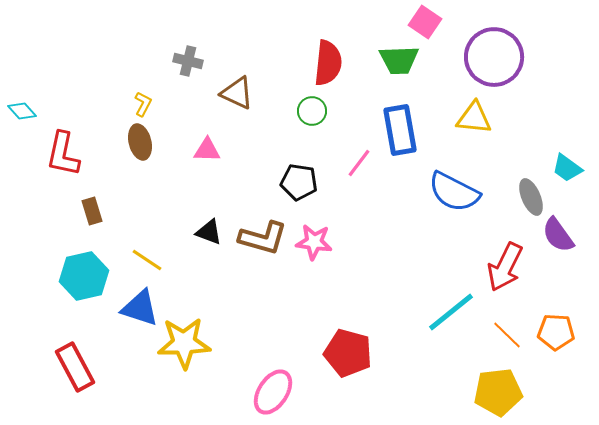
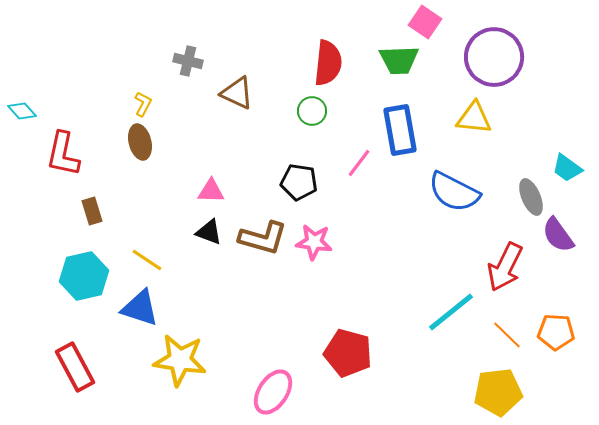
pink triangle: moved 4 px right, 41 px down
yellow star: moved 4 px left, 17 px down; rotated 10 degrees clockwise
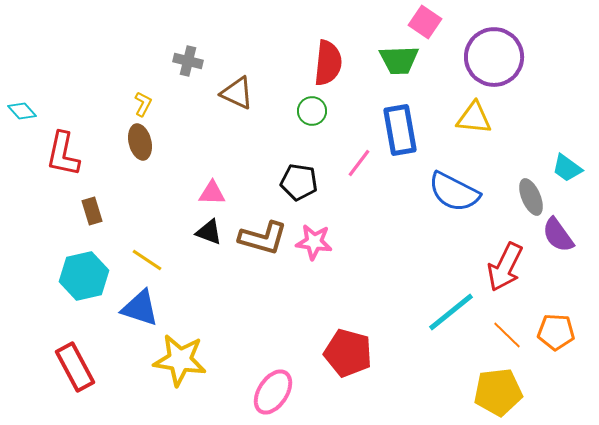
pink triangle: moved 1 px right, 2 px down
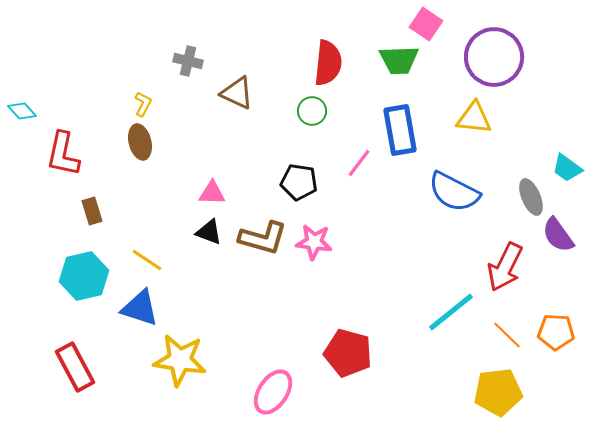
pink square: moved 1 px right, 2 px down
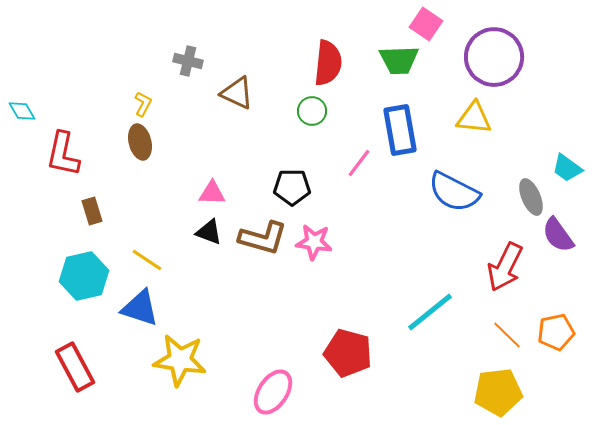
cyan diamond: rotated 12 degrees clockwise
black pentagon: moved 7 px left, 5 px down; rotated 9 degrees counterclockwise
cyan line: moved 21 px left
orange pentagon: rotated 15 degrees counterclockwise
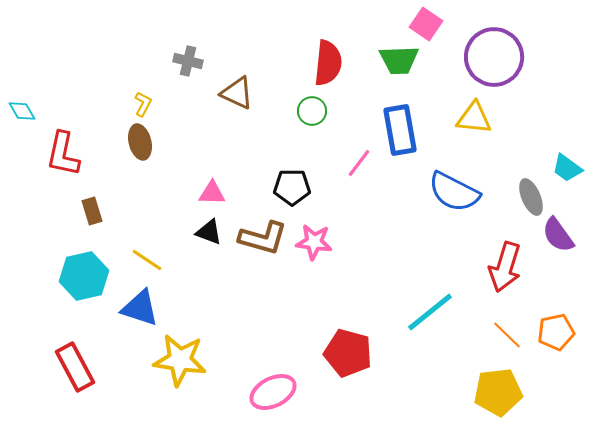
red arrow: rotated 9 degrees counterclockwise
pink ellipse: rotated 30 degrees clockwise
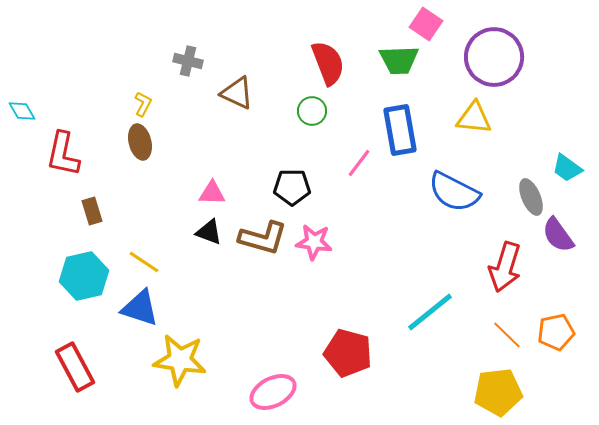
red semicircle: rotated 27 degrees counterclockwise
yellow line: moved 3 px left, 2 px down
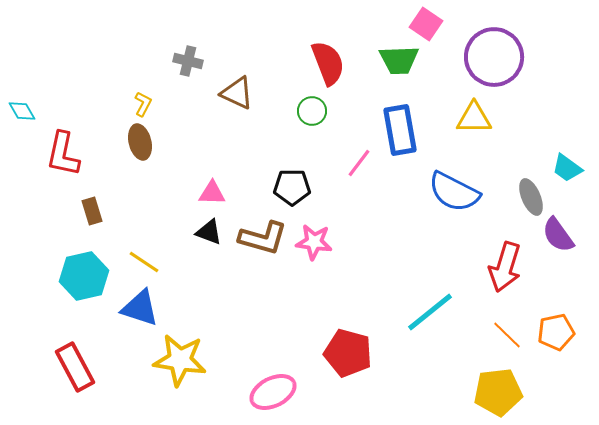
yellow triangle: rotated 6 degrees counterclockwise
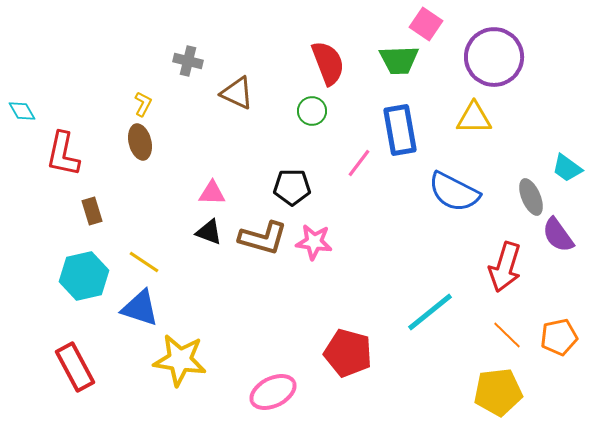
orange pentagon: moved 3 px right, 5 px down
